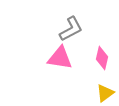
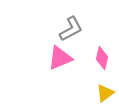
pink triangle: rotated 32 degrees counterclockwise
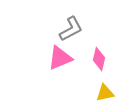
pink diamond: moved 3 px left, 1 px down
yellow triangle: rotated 24 degrees clockwise
